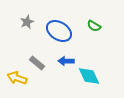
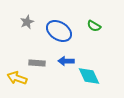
gray rectangle: rotated 35 degrees counterclockwise
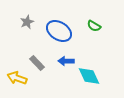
gray rectangle: rotated 42 degrees clockwise
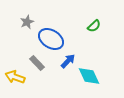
green semicircle: rotated 72 degrees counterclockwise
blue ellipse: moved 8 px left, 8 px down
blue arrow: moved 2 px right; rotated 133 degrees clockwise
yellow arrow: moved 2 px left, 1 px up
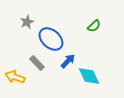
blue ellipse: rotated 10 degrees clockwise
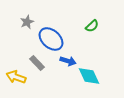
green semicircle: moved 2 px left
blue arrow: rotated 63 degrees clockwise
yellow arrow: moved 1 px right
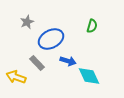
green semicircle: rotated 32 degrees counterclockwise
blue ellipse: rotated 70 degrees counterclockwise
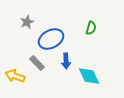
green semicircle: moved 1 px left, 2 px down
blue arrow: moved 2 px left; rotated 70 degrees clockwise
yellow arrow: moved 1 px left, 1 px up
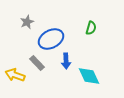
yellow arrow: moved 1 px up
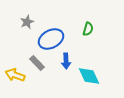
green semicircle: moved 3 px left, 1 px down
